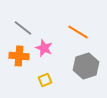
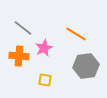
orange line: moved 2 px left, 2 px down
pink star: rotated 24 degrees clockwise
gray hexagon: rotated 10 degrees clockwise
yellow square: rotated 32 degrees clockwise
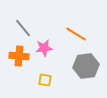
gray line: rotated 12 degrees clockwise
pink star: rotated 18 degrees clockwise
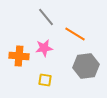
gray line: moved 23 px right, 11 px up
orange line: moved 1 px left
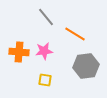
pink star: moved 3 px down
orange cross: moved 4 px up
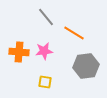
orange line: moved 1 px left, 1 px up
yellow square: moved 2 px down
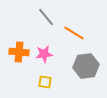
pink star: moved 3 px down
